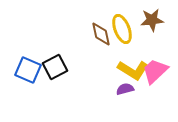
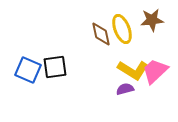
black square: rotated 20 degrees clockwise
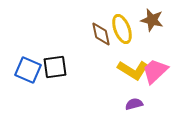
brown star: rotated 20 degrees clockwise
purple semicircle: moved 9 px right, 15 px down
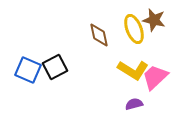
brown star: moved 2 px right
yellow ellipse: moved 12 px right
brown diamond: moved 2 px left, 1 px down
black square: rotated 20 degrees counterclockwise
pink trapezoid: moved 6 px down
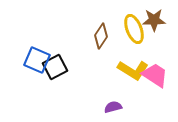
brown star: rotated 15 degrees counterclockwise
brown diamond: moved 2 px right, 1 px down; rotated 45 degrees clockwise
blue square: moved 9 px right, 10 px up
pink trapezoid: moved 2 px up; rotated 76 degrees clockwise
purple semicircle: moved 21 px left, 3 px down
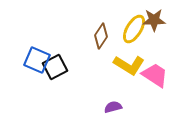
yellow ellipse: rotated 52 degrees clockwise
yellow L-shape: moved 4 px left, 5 px up
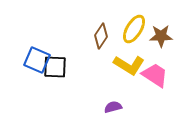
brown star: moved 7 px right, 16 px down
black square: rotated 30 degrees clockwise
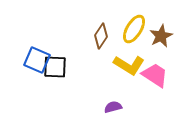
brown star: rotated 25 degrees counterclockwise
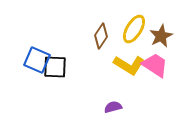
pink trapezoid: moved 10 px up
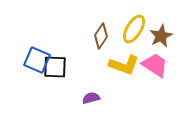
yellow L-shape: moved 5 px left; rotated 12 degrees counterclockwise
purple semicircle: moved 22 px left, 9 px up
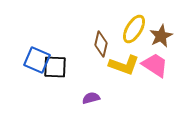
brown diamond: moved 8 px down; rotated 20 degrees counterclockwise
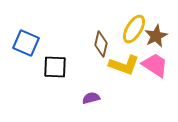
brown star: moved 5 px left
blue square: moved 11 px left, 17 px up
